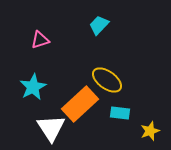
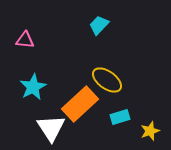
pink triangle: moved 15 px left; rotated 24 degrees clockwise
cyan rectangle: moved 4 px down; rotated 24 degrees counterclockwise
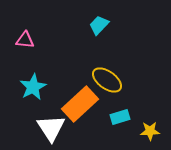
yellow star: rotated 18 degrees clockwise
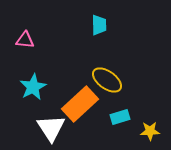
cyan trapezoid: rotated 135 degrees clockwise
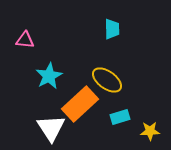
cyan trapezoid: moved 13 px right, 4 px down
cyan star: moved 16 px right, 11 px up
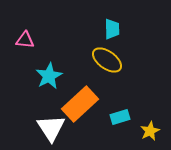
yellow ellipse: moved 20 px up
yellow star: rotated 24 degrees counterclockwise
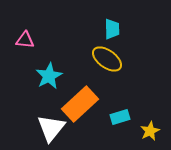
yellow ellipse: moved 1 px up
white triangle: rotated 12 degrees clockwise
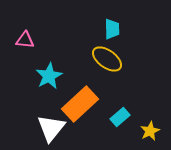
cyan rectangle: rotated 24 degrees counterclockwise
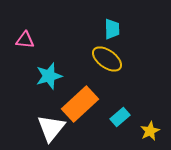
cyan star: rotated 12 degrees clockwise
